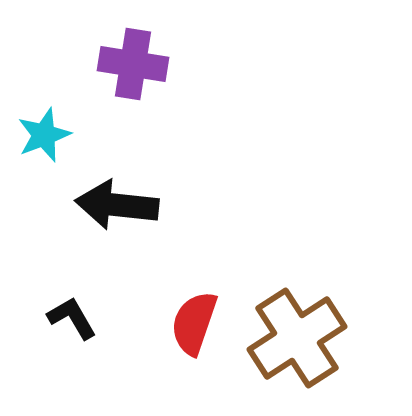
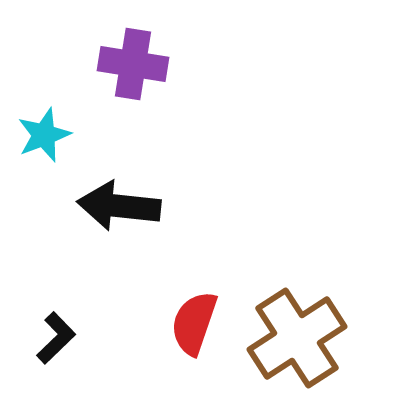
black arrow: moved 2 px right, 1 px down
black L-shape: moved 16 px left, 20 px down; rotated 76 degrees clockwise
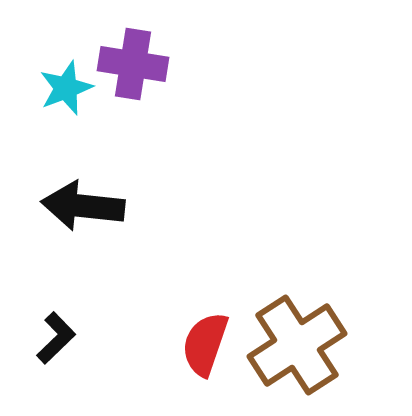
cyan star: moved 22 px right, 47 px up
black arrow: moved 36 px left
red semicircle: moved 11 px right, 21 px down
brown cross: moved 7 px down
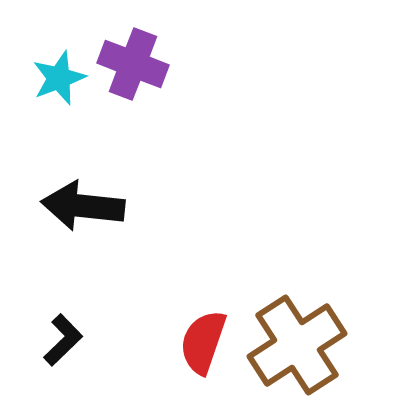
purple cross: rotated 12 degrees clockwise
cyan star: moved 7 px left, 10 px up
black L-shape: moved 7 px right, 2 px down
red semicircle: moved 2 px left, 2 px up
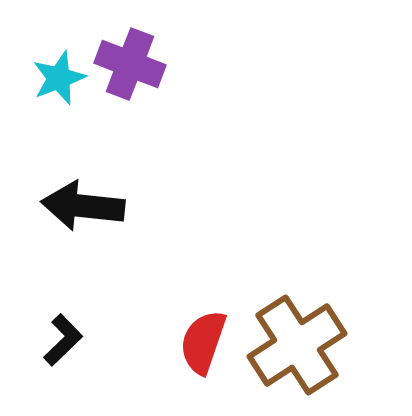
purple cross: moved 3 px left
